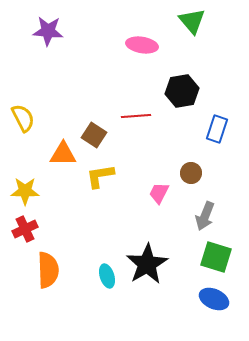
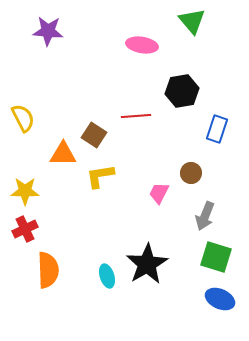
blue ellipse: moved 6 px right
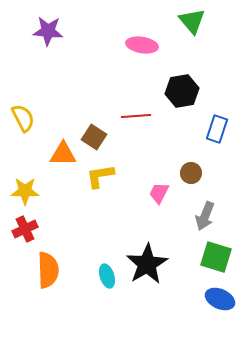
brown square: moved 2 px down
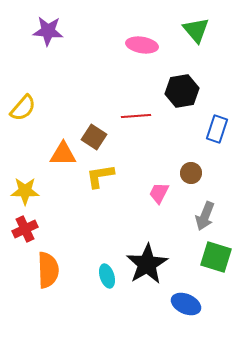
green triangle: moved 4 px right, 9 px down
yellow semicircle: moved 10 px up; rotated 68 degrees clockwise
blue ellipse: moved 34 px left, 5 px down
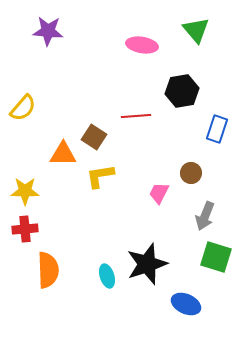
red cross: rotated 20 degrees clockwise
black star: rotated 12 degrees clockwise
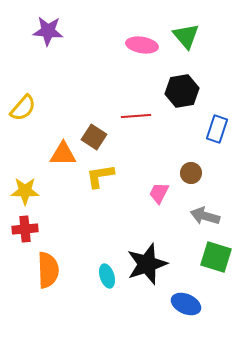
green triangle: moved 10 px left, 6 px down
gray arrow: rotated 84 degrees clockwise
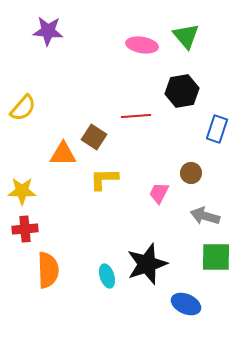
yellow L-shape: moved 4 px right, 3 px down; rotated 8 degrees clockwise
yellow star: moved 3 px left
green square: rotated 16 degrees counterclockwise
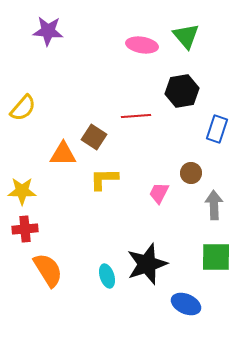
gray arrow: moved 9 px right, 11 px up; rotated 72 degrees clockwise
orange semicircle: rotated 30 degrees counterclockwise
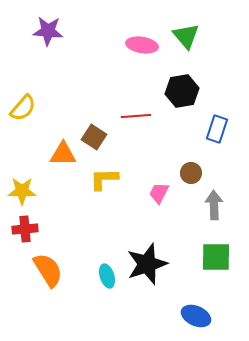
blue ellipse: moved 10 px right, 12 px down
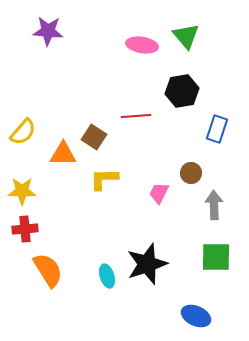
yellow semicircle: moved 24 px down
